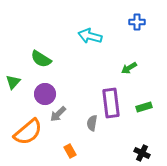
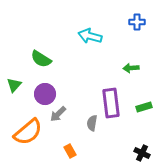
green arrow: moved 2 px right; rotated 28 degrees clockwise
green triangle: moved 1 px right, 3 px down
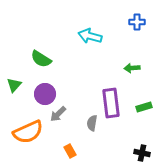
green arrow: moved 1 px right
orange semicircle: rotated 16 degrees clockwise
black cross: rotated 14 degrees counterclockwise
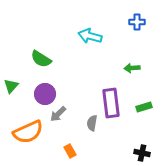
green triangle: moved 3 px left, 1 px down
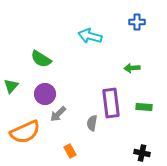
green rectangle: rotated 21 degrees clockwise
orange semicircle: moved 3 px left
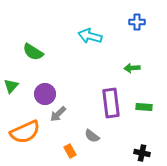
green semicircle: moved 8 px left, 7 px up
gray semicircle: moved 13 px down; rotated 63 degrees counterclockwise
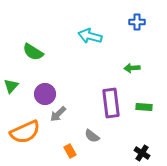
black cross: rotated 21 degrees clockwise
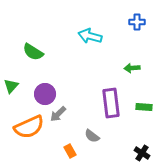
orange semicircle: moved 4 px right, 5 px up
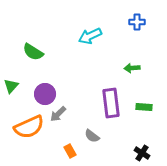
cyan arrow: rotated 40 degrees counterclockwise
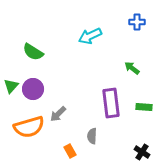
green arrow: rotated 42 degrees clockwise
purple circle: moved 12 px left, 5 px up
orange semicircle: rotated 8 degrees clockwise
gray semicircle: rotated 56 degrees clockwise
black cross: moved 1 px up
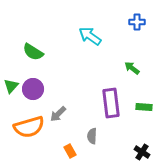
cyan arrow: rotated 60 degrees clockwise
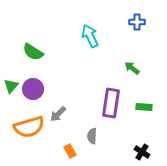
cyan arrow: rotated 30 degrees clockwise
purple rectangle: rotated 16 degrees clockwise
